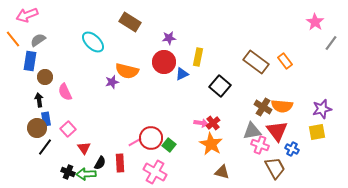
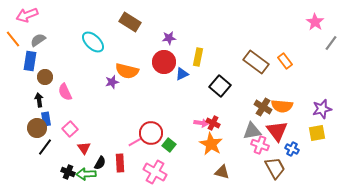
red cross at (213, 123): rotated 24 degrees counterclockwise
pink square at (68, 129): moved 2 px right
yellow square at (317, 132): moved 1 px down
red circle at (151, 138): moved 5 px up
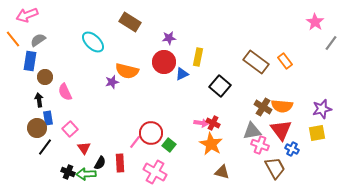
blue rectangle at (46, 119): moved 2 px right, 1 px up
red triangle at (277, 131): moved 4 px right, 1 px up
pink line at (135, 142): rotated 24 degrees counterclockwise
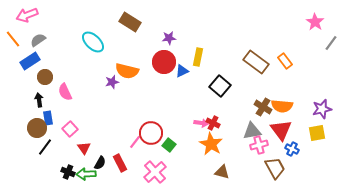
blue rectangle at (30, 61): rotated 48 degrees clockwise
blue triangle at (182, 74): moved 3 px up
pink cross at (260, 145): moved 1 px left; rotated 36 degrees counterclockwise
red rectangle at (120, 163): rotated 24 degrees counterclockwise
pink cross at (155, 172): rotated 20 degrees clockwise
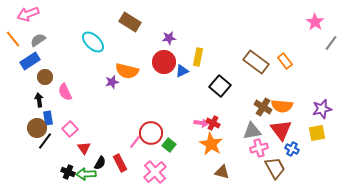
pink arrow at (27, 15): moved 1 px right, 1 px up
pink cross at (259, 145): moved 3 px down
black line at (45, 147): moved 6 px up
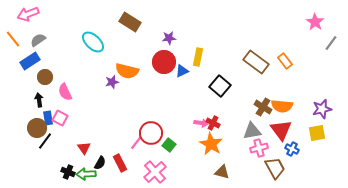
pink square at (70, 129): moved 10 px left, 11 px up; rotated 21 degrees counterclockwise
pink line at (135, 142): moved 1 px right, 1 px down
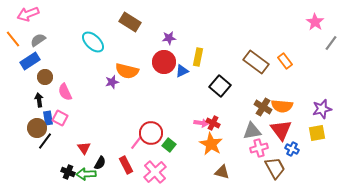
red rectangle at (120, 163): moved 6 px right, 2 px down
